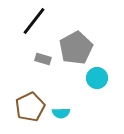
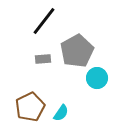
black line: moved 10 px right
gray pentagon: moved 1 px right, 3 px down
gray rectangle: rotated 21 degrees counterclockwise
cyan semicircle: rotated 54 degrees counterclockwise
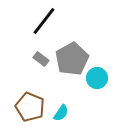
gray pentagon: moved 5 px left, 8 px down
gray rectangle: moved 2 px left; rotated 42 degrees clockwise
brown pentagon: rotated 24 degrees counterclockwise
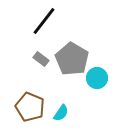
gray pentagon: rotated 12 degrees counterclockwise
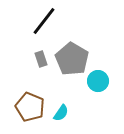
gray rectangle: rotated 35 degrees clockwise
cyan circle: moved 1 px right, 3 px down
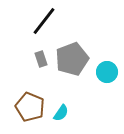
gray pentagon: rotated 20 degrees clockwise
cyan circle: moved 9 px right, 9 px up
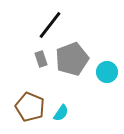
black line: moved 6 px right, 4 px down
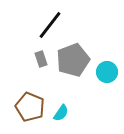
gray pentagon: moved 1 px right, 1 px down
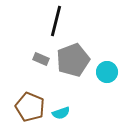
black line: moved 6 px right, 4 px up; rotated 24 degrees counterclockwise
gray rectangle: rotated 49 degrees counterclockwise
cyan semicircle: rotated 36 degrees clockwise
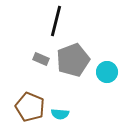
cyan semicircle: moved 1 px left, 1 px down; rotated 24 degrees clockwise
